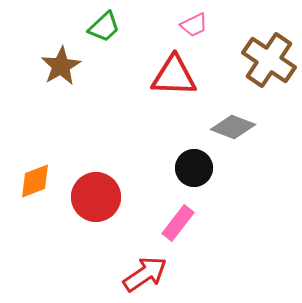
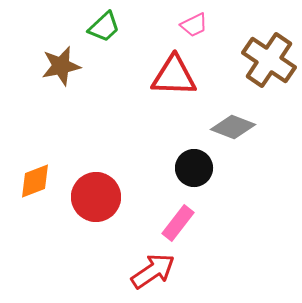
brown star: rotated 18 degrees clockwise
red arrow: moved 8 px right, 3 px up
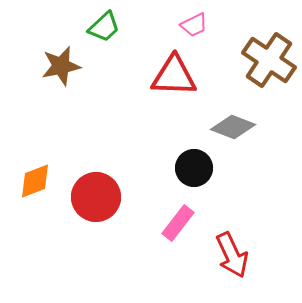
red arrow: moved 79 px right, 16 px up; rotated 99 degrees clockwise
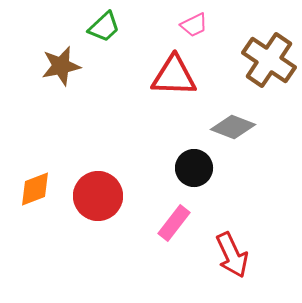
orange diamond: moved 8 px down
red circle: moved 2 px right, 1 px up
pink rectangle: moved 4 px left
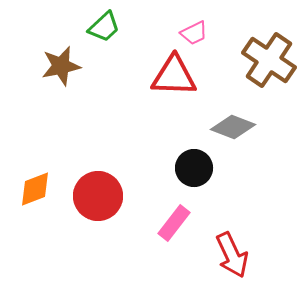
pink trapezoid: moved 8 px down
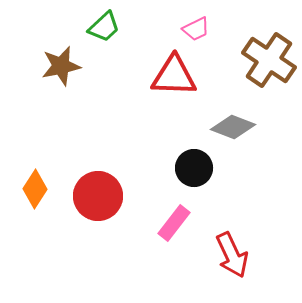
pink trapezoid: moved 2 px right, 4 px up
orange diamond: rotated 36 degrees counterclockwise
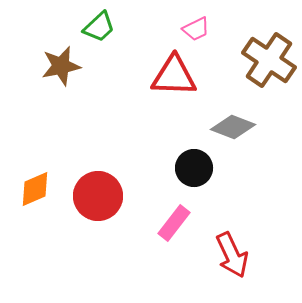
green trapezoid: moved 5 px left
orange diamond: rotated 33 degrees clockwise
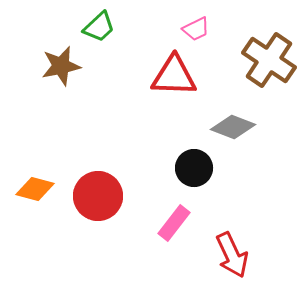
orange diamond: rotated 39 degrees clockwise
